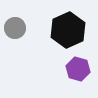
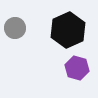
purple hexagon: moved 1 px left, 1 px up
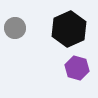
black hexagon: moved 1 px right, 1 px up
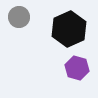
gray circle: moved 4 px right, 11 px up
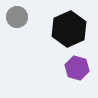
gray circle: moved 2 px left
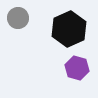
gray circle: moved 1 px right, 1 px down
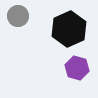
gray circle: moved 2 px up
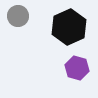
black hexagon: moved 2 px up
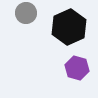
gray circle: moved 8 px right, 3 px up
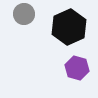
gray circle: moved 2 px left, 1 px down
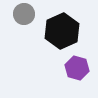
black hexagon: moved 7 px left, 4 px down
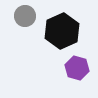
gray circle: moved 1 px right, 2 px down
